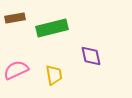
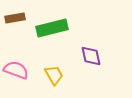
pink semicircle: rotated 45 degrees clockwise
yellow trapezoid: rotated 20 degrees counterclockwise
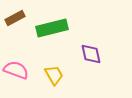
brown rectangle: rotated 18 degrees counterclockwise
purple diamond: moved 2 px up
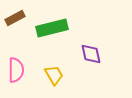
pink semicircle: rotated 70 degrees clockwise
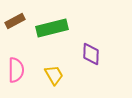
brown rectangle: moved 3 px down
purple diamond: rotated 15 degrees clockwise
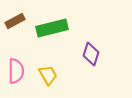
purple diamond: rotated 15 degrees clockwise
pink semicircle: moved 1 px down
yellow trapezoid: moved 6 px left
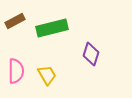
yellow trapezoid: moved 1 px left
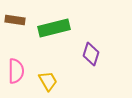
brown rectangle: moved 1 px up; rotated 36 degrees clockwise
green rectangle: moved 2 px right
yellow trapezoid: moved 1 px right, 6 px down
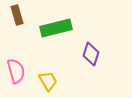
brown rectangle: moved 2 px right, 5 px up; rotated 66 degrees clockwise
green rectangle: moved 2 px right
pink semicircle: rotated 15 degrees counterclockwise
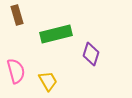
green rectangle: moved 6 px down
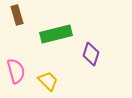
yellow trapezoid: rotated 15 degrees counterclockwise
